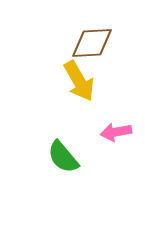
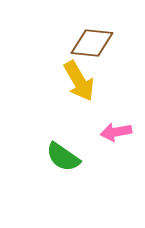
brown diamond: rotated 9 degrees clockwise
green semicircle: rotated 15 degrees counterclockwise
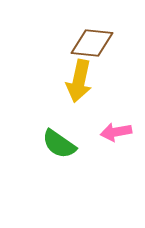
yellow arrow: rotated 42 degrees clockwise
green semicircle: moved 4 px left, 13 px up
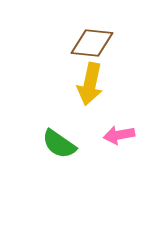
yellow arrow: moved 11 px right, 3 px down
pink arrow: moved 3 px right, 3 px down
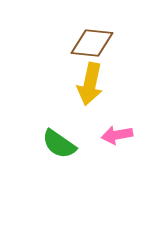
pink arrow: moved 2 px left
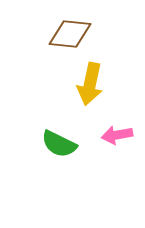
brown diamond: moved 22 px left, 9 px up
green semicircle: rotated 9 degrees counterclockwise
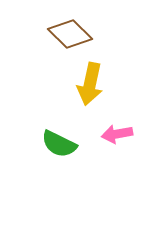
brown diamond: rotated 39 degrees clockwise
pink arrow: moved 1 px up
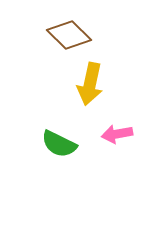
brown diamond: moved 1 px left, 1 px down
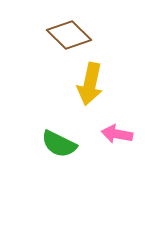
pink arrow: rotated 20 degrees clockwise
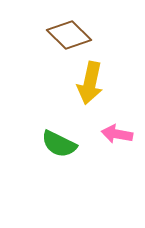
yellow arrow: moved 1 px up
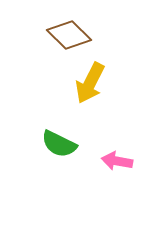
yellow arrow: rotated 15 degrees clockwise
pink arrow: moved 27 px down
